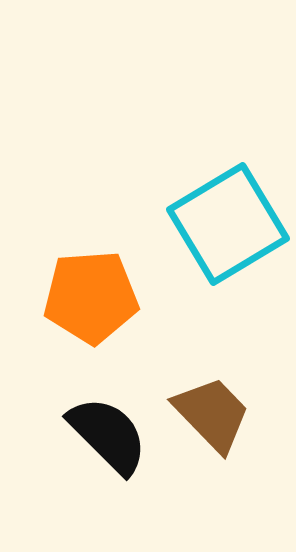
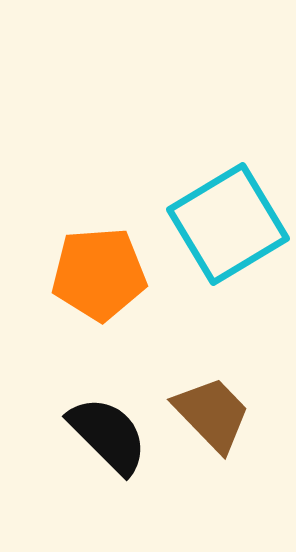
orange pentagon: moved 8 px right, 23 px up
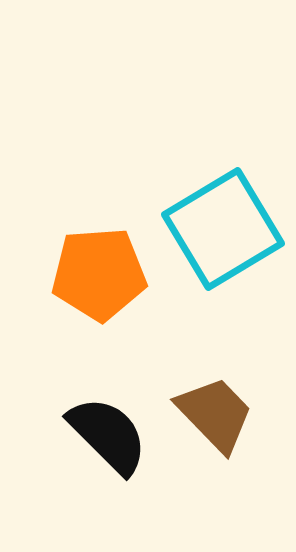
cyan square: moved 5 px left, 5 px down
brown trapezoid: moved 3 px right
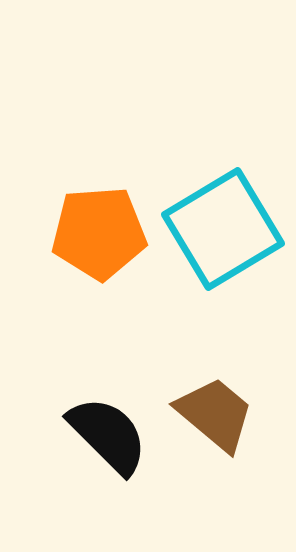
orange pentagon: moved 41 px up
brown trapezoid: rotated 6 degrees counterclockwise
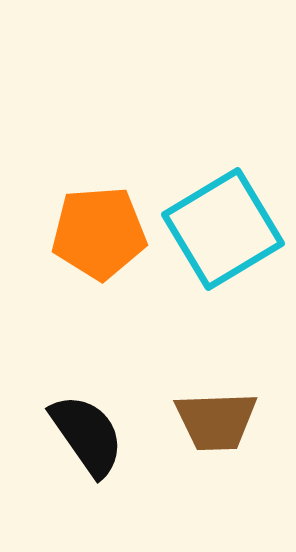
brown trapezoid: moved 1 px right, 7 px down; rotated 138 degrees clockwise
black semicircle: moved 21 px left; rotated 10 degrees clockwise
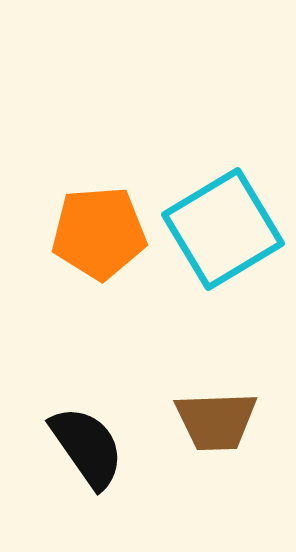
black semicircle: moved 12 px down
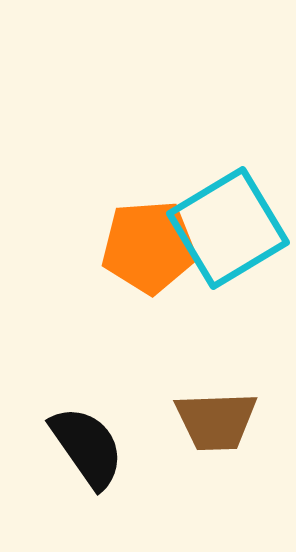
cyan square: moved 5 px right, 1 px up
orange pentagon: moved 50 px right, 14 px down
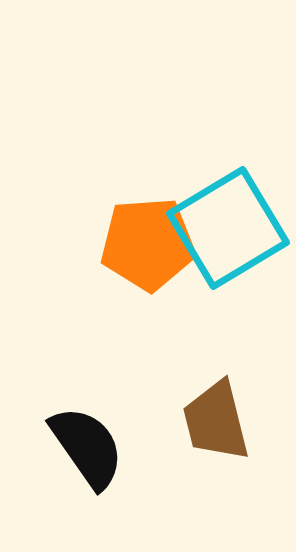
orange pentagon: moved 1 px left, 3 px up
brown trapezoid: rotated 78 degrees clockwise
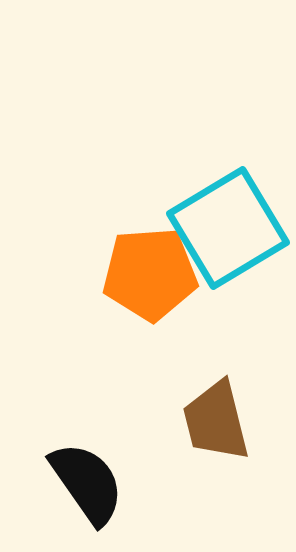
orange pentagon: moved 2 px right, 30 px down
black semicircle: moved 36 px down
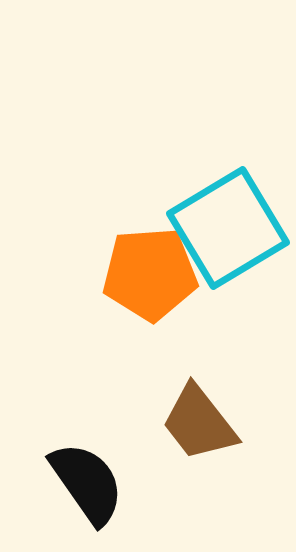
brown trapezoid: moved 17 px left, 2 px down; rotated 24 degrees counterclockwise
